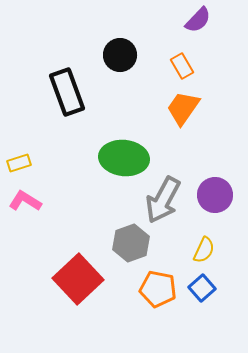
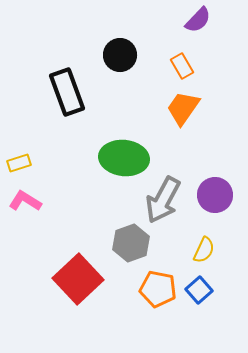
blue square: moved 3 px left, 2 px down
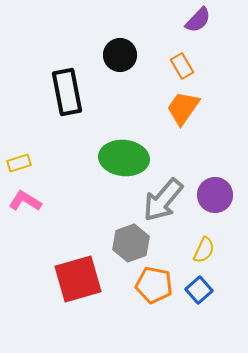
black rectangle: rotated 9 degrees clockwise
gray arrow: rotated 12 degrees clockwise
red square: rotated 27 degrees clockwise
orange pentagon: moved 4 px left, 4 px up
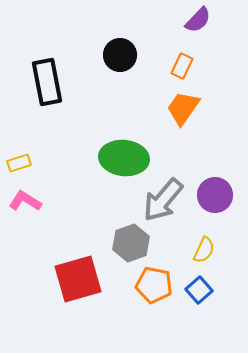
orange rectangle: rotated 55 degrees clockwise
black rectangle: moved 20 px left, 10 px up
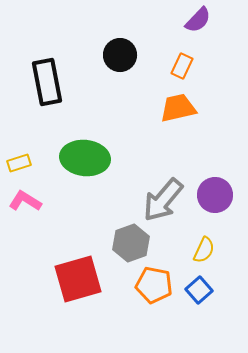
orange trapezoid: moved 5 px left; rotated 42 degrees clockwise
green ellipse: moved 39 px left
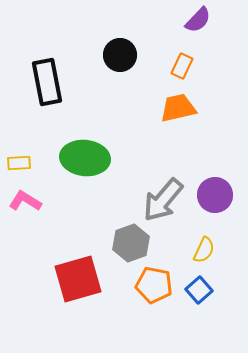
yellow rectangle: rotated 15 degrees clockwise
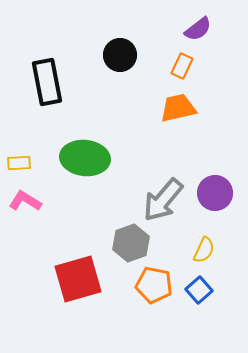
purple semicircle: moved 9 px down; rotated 8 degrees clockwise
purple circle: moved 2 px up
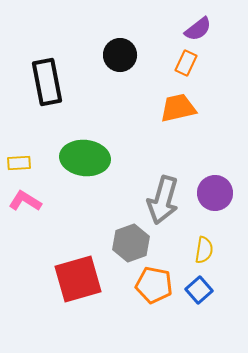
orange rectangle: moved 4 px right, 3 px up
gray arrow: rotated 24 degrees counterclockwise
yellow semicircle: rotated 16 degrees counterclockwise
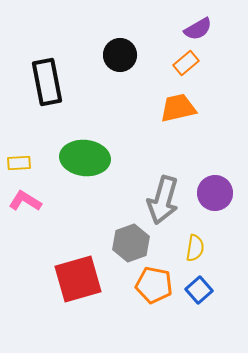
purple semicircle: rotated 8 degrees clockwise
orange rectangle: rotated 25 degrees clockwise
yellow semicircle: moved 9 px left, 2 px up
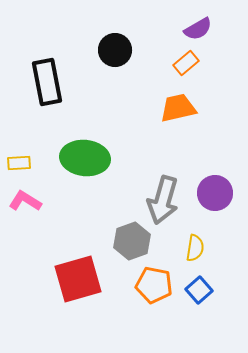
black circle: moved 5 px left, 5 px up
gray hexagon: moved 1 px right, 2 px up
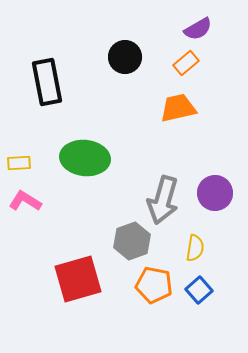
black circle: moved 10 px right, 7 px down
